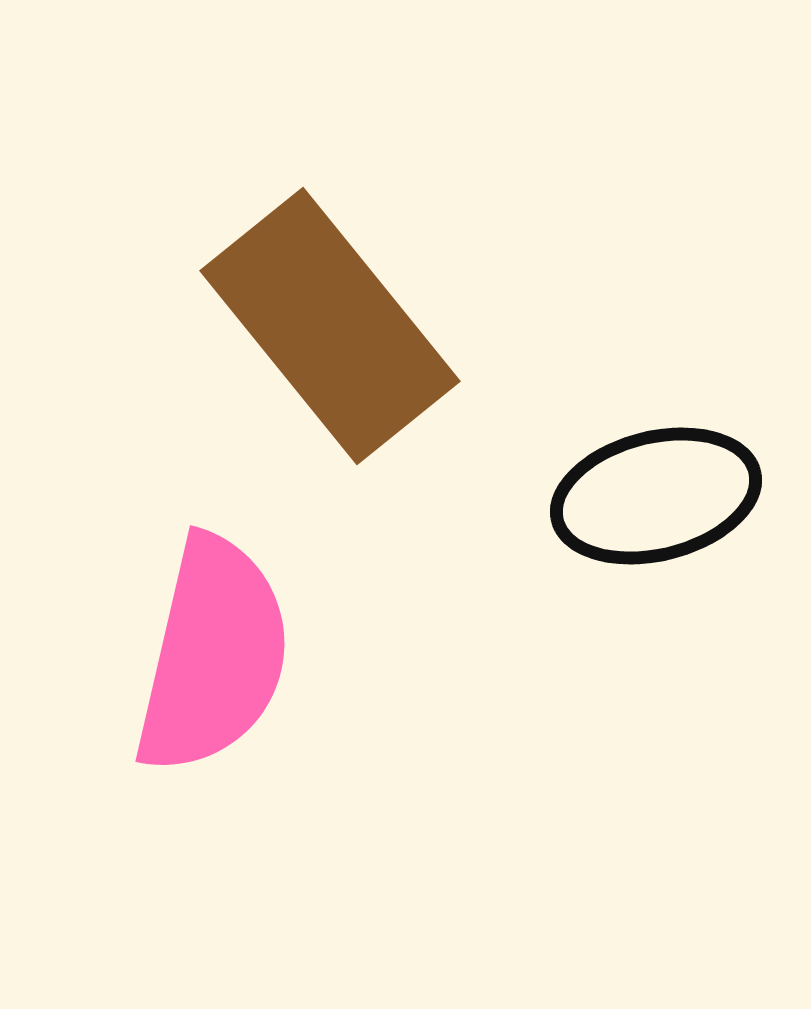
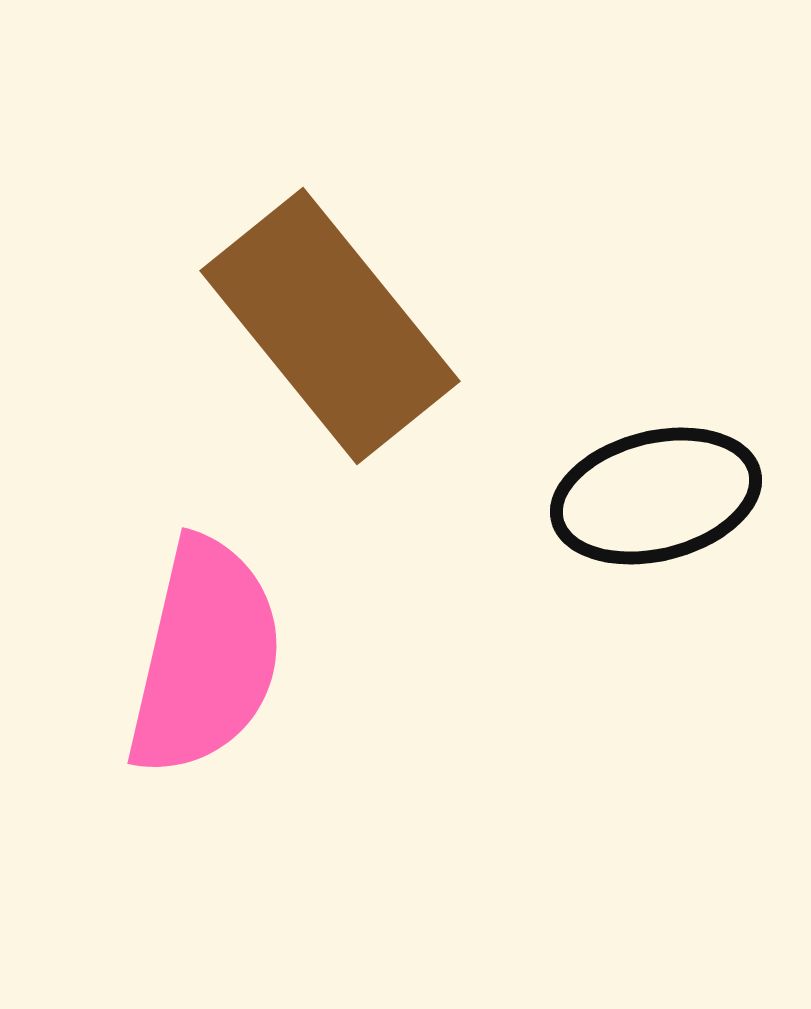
pink semicircle: moved 8 px left, 2 px down
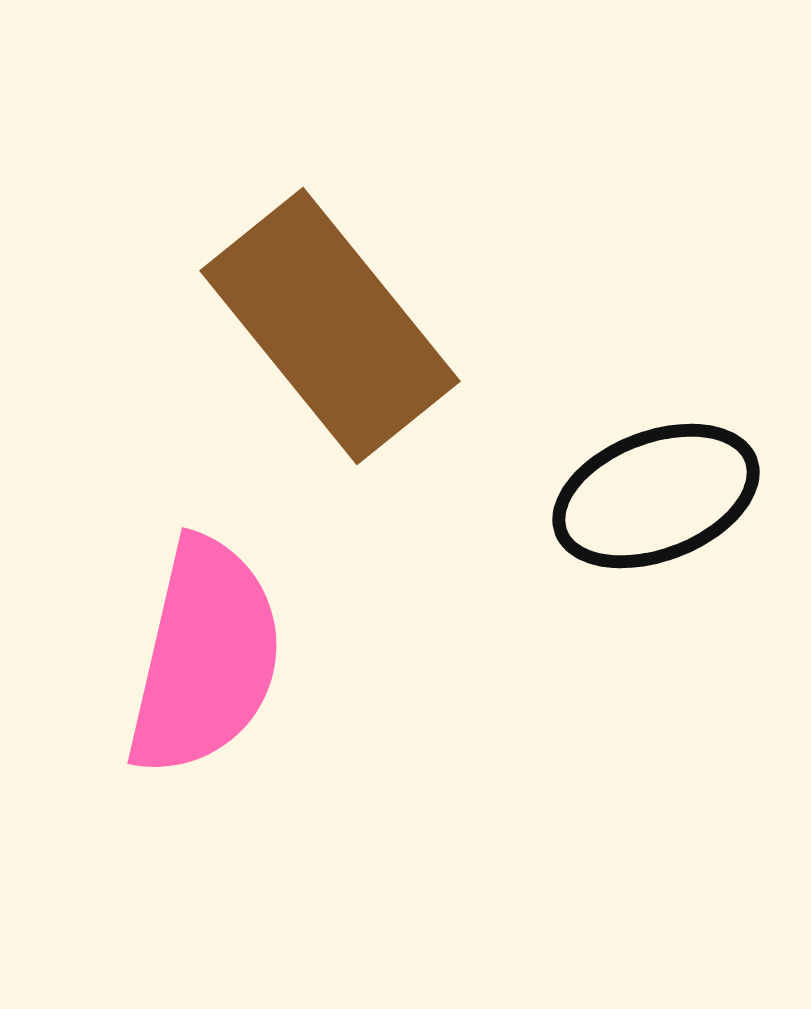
black ellipse: rotated 7 degrees counterclockwise
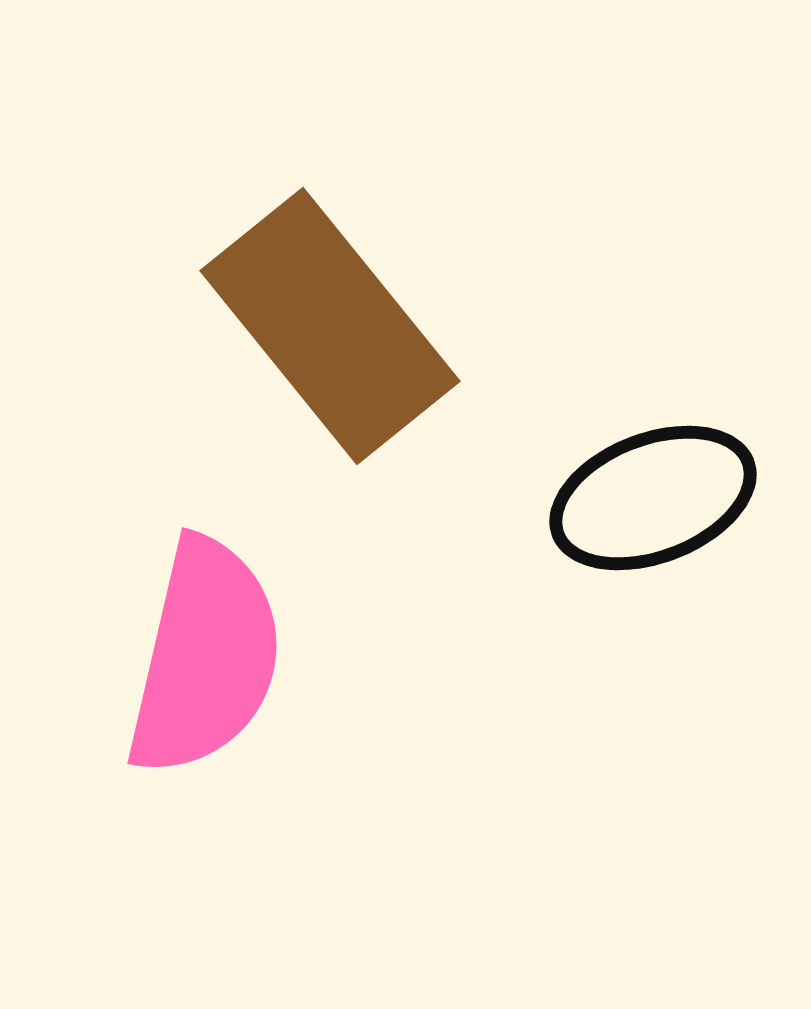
black ellipse: moved 3 px left, 2 px down
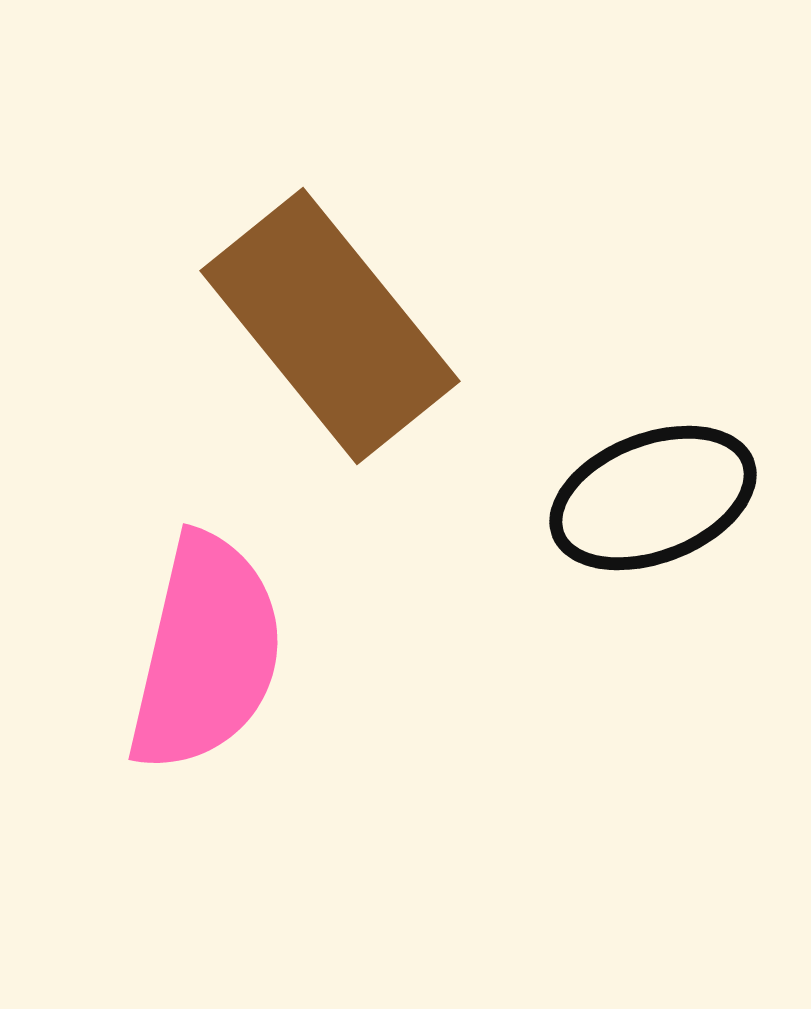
pink semicircle: moved 1 px right, 4 px up
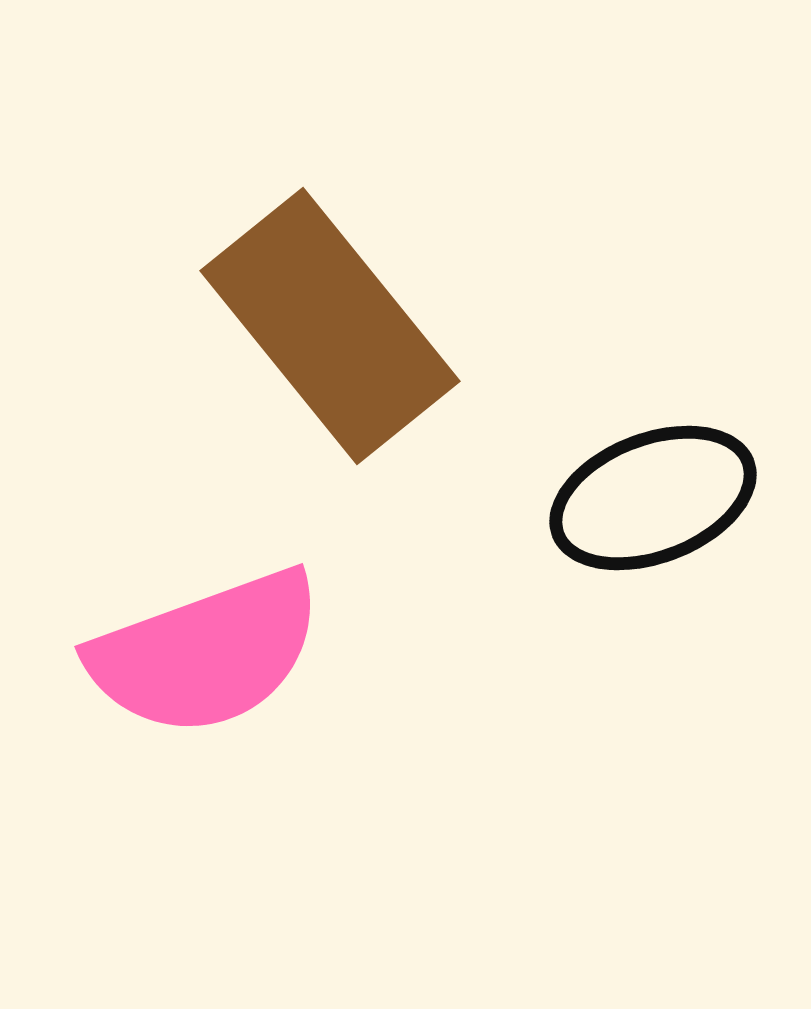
pink semicircle: rotated 57 degrees clockwise
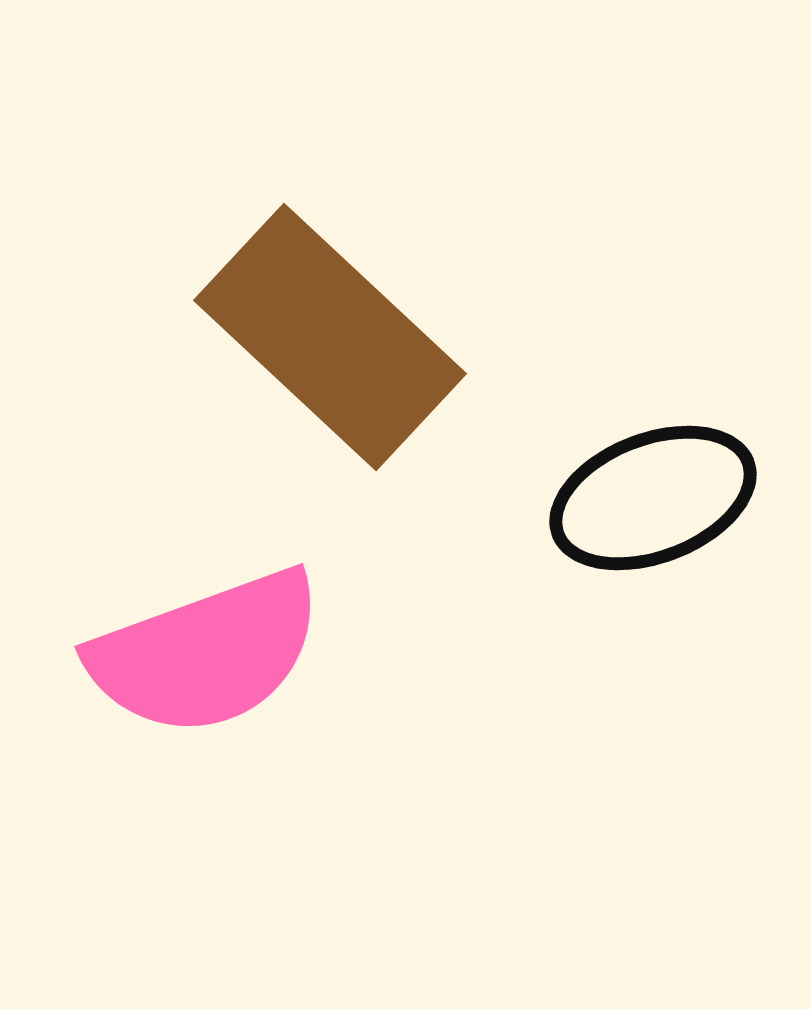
brown rectangle: moved 11 px down; rotated 8 degrees counterclockwise
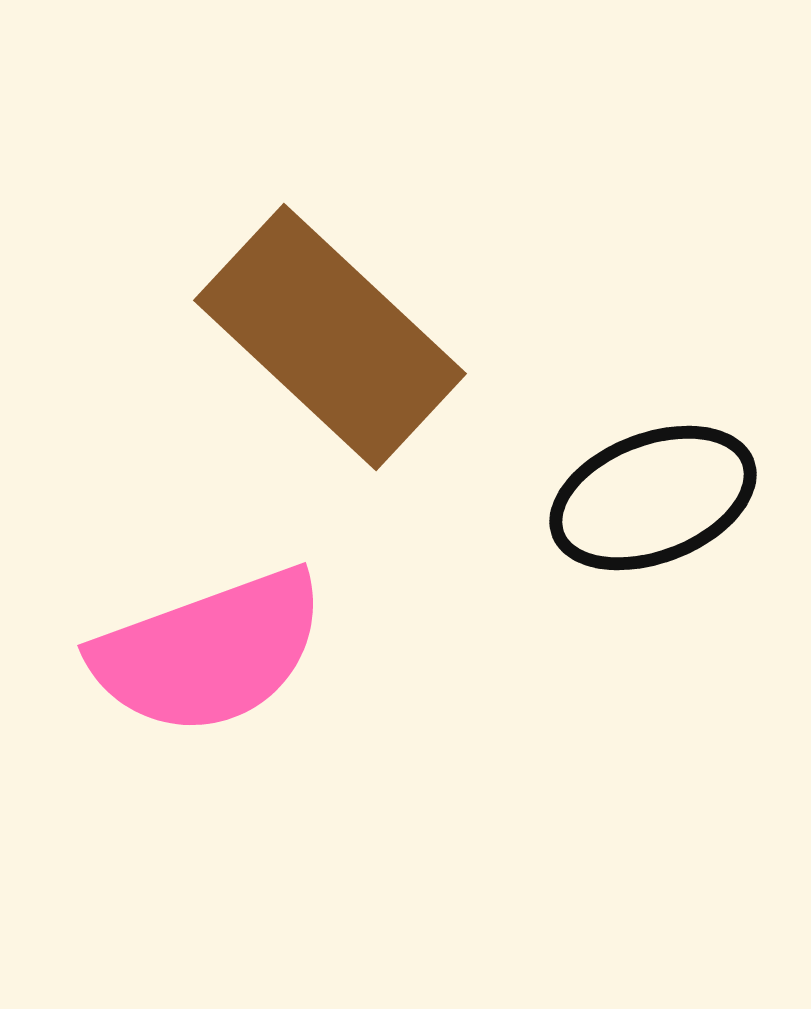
pink semicircle: moved 3 px right, 1 px up
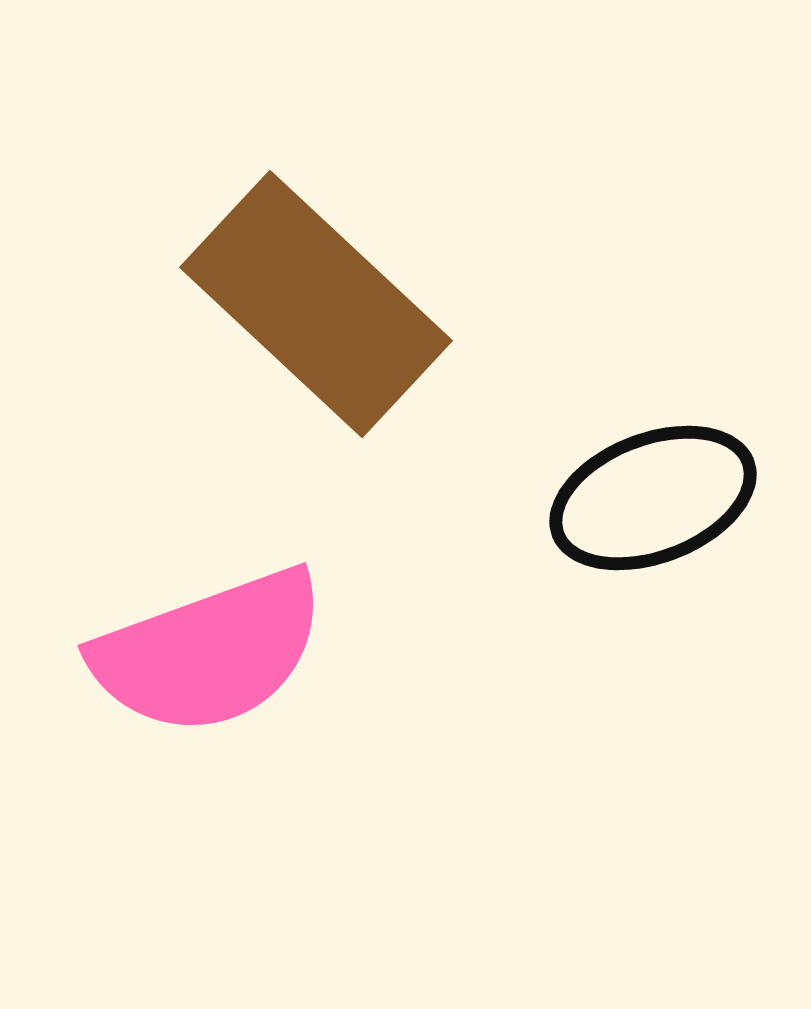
brown rectangle: moved 14 px left, 33 px up
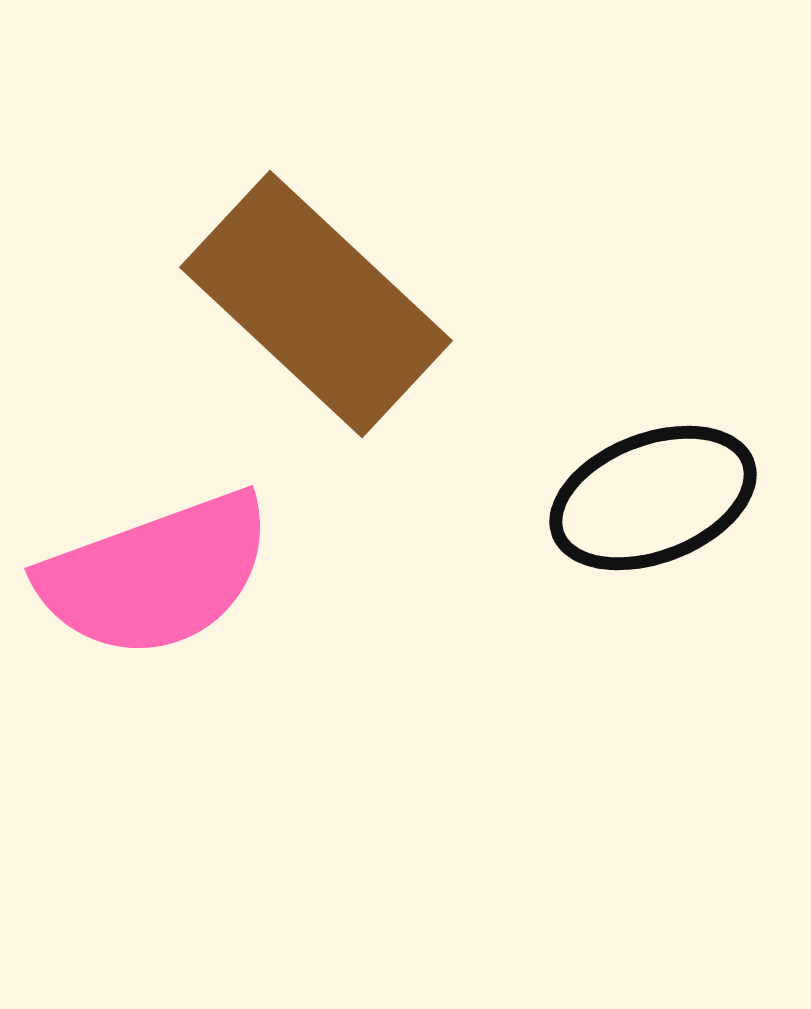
pink semicircle: moved 53 px left, 77 px up
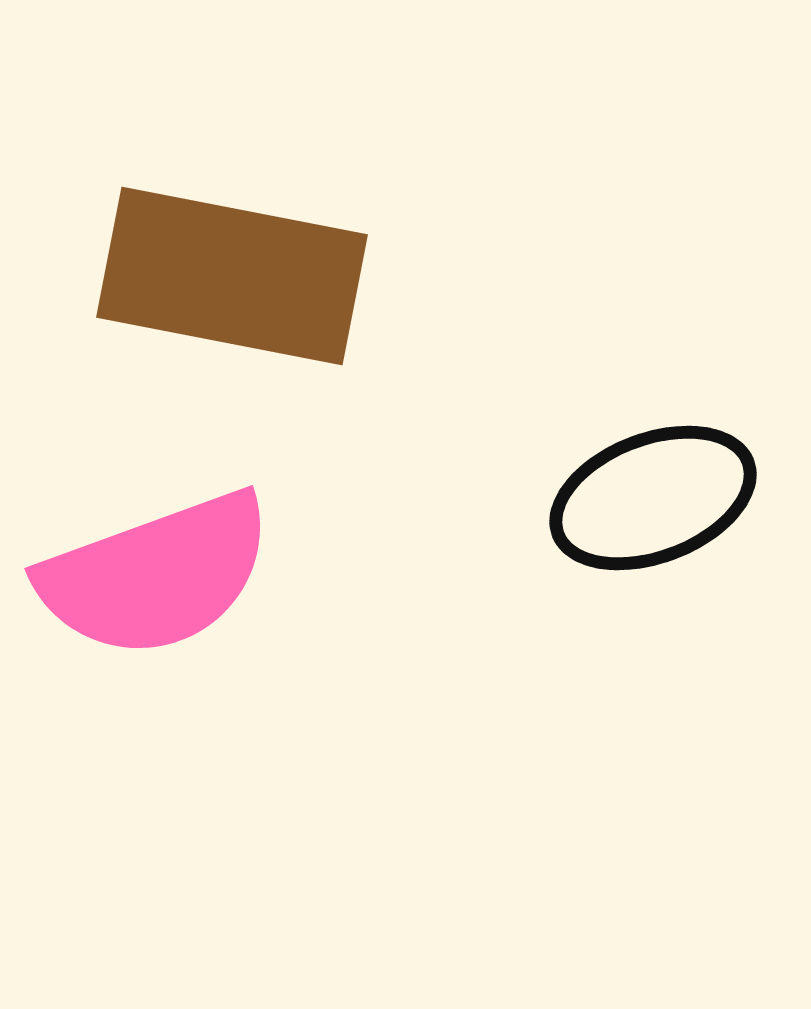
brown rectangle: moved 84 px left, 28 px up; rotated 32 degrees counterclockwise
